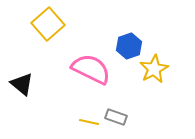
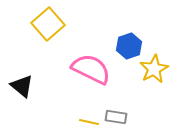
black triangle: moved 2 px down
gray rectangle: rotated 10 degrees counterclockwise
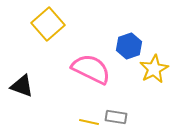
black triangle: rotated 20 degrees counterclockwise
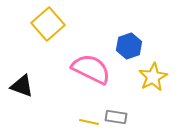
yellow star: moved 1 px left, 8 px down
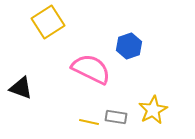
yellow square: moved 2 px up; rotated 8 degrees clockwise
yellow star: moved 33 px down
black triangle: moved 1 px left, 2 px down
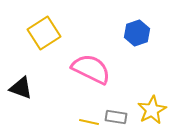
yellow square: moved 4 px left, 11 px down
blue hexagon: moved 8 px right, 13 px up
yellow star: moved 1 px left
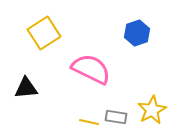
black triangle: moved 5 px right; rotated 25 degrees counterclockwise
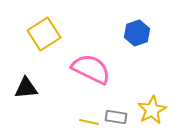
yellow square: moved 1 px down
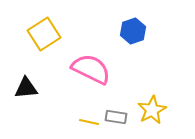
blue hexagon: moved 4 px left, 2 px up
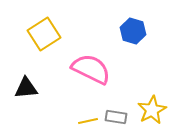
blue hexagon: rotated 25 degrees counterclockwise
yellow line: moved 1 px left, 1 px up; rotated 24 degrees counterclockwise
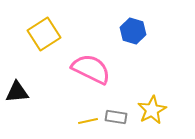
black triangle: moved 9 px left, 4 px down
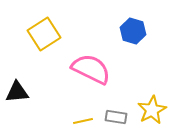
yellow line: moved 5 px left
